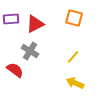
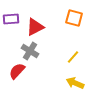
red triangle: moved 3 px down
red semicircle: moved 2 px right, 1 px down; rotated 84 degrees counterclockwise
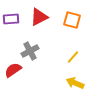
orange square: moved 2 px left, 2 px down
red triangle: moved 4 px right, 10 px up
gray cross: rotated 30 degrees clockwise
red semicircle: moved 4 px left, 1 px up; rotated 12 degrees clockwise
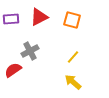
yellow arrow: moved 2 px left, 1 px up; rotated 18 degrees clockwise
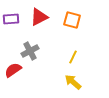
yellow line: rotated 16 degrees counterclockwise
